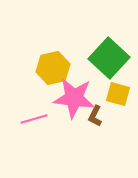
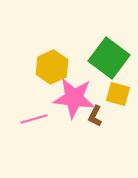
green square: rotated 6 degrees counterclockwise
yellow hexagon: moved 1 px left, 1 px up; rotated 12 degrees counterclockwise
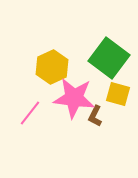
pink line: moved 4 px left, 6 px up; rotated 36 degrees counterclockwise
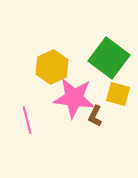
pink line: moved 3 px left, 7 px down; rotated 52 degrees counterclockwise
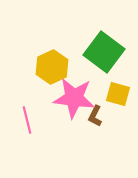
green square: moved 5 px left, 6 px up
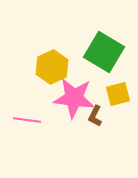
green square: rotated 6 degrees counterclockwise
yellow square: rotated 30 degrees counterclockwise
pink line: rotated 68 degrees counterclockwise
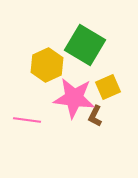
green square: moved 19 px left, 7 px up
yellow hexagon: moved 5 px left, 2 px up
yellow square: moved 10 px left, 7 px up; rotated 10 degrees counterclockwise
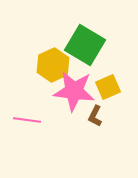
yellow hexagon: moved 6 px right
pink star: moved 7 px up
